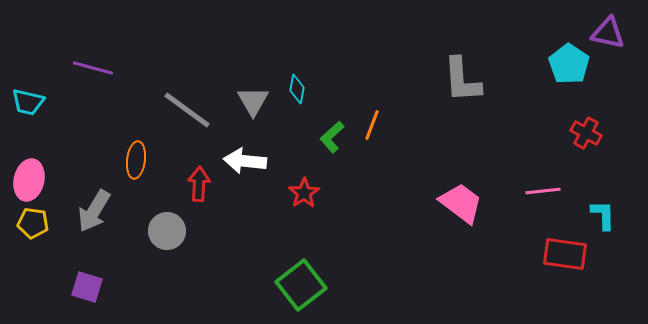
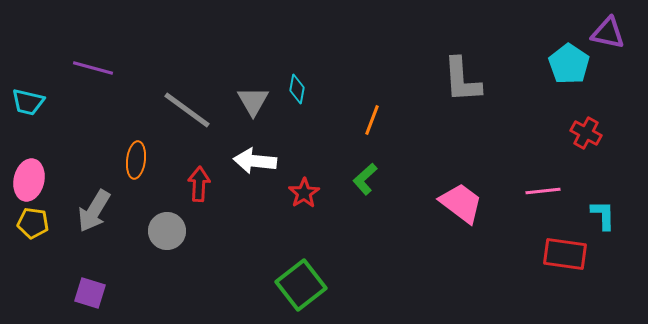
orange line: moved 5 px up
green L-shape: moved 33 px right, 42 px down
white arrow: moved 10 px right
purple square: moved 3 px right, 6 px down
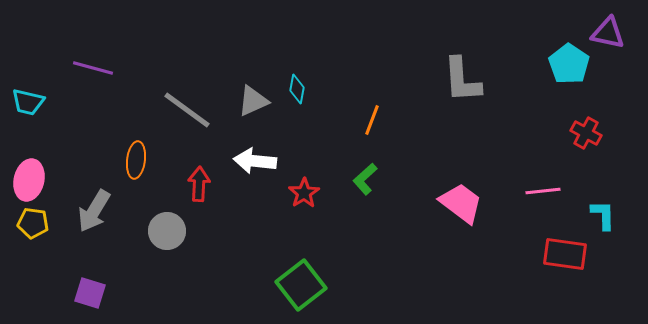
gray triangle: rotated 36 degrees clockwise
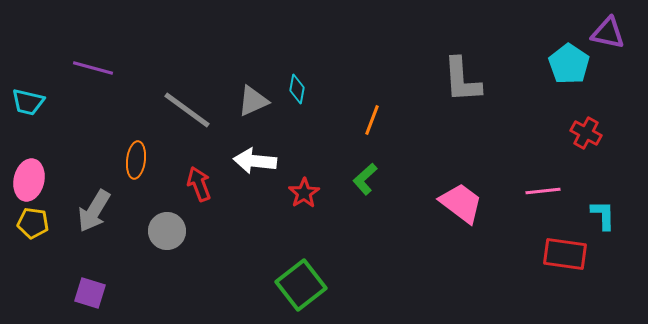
red arrow: rotated 24 degrees counterclockwise
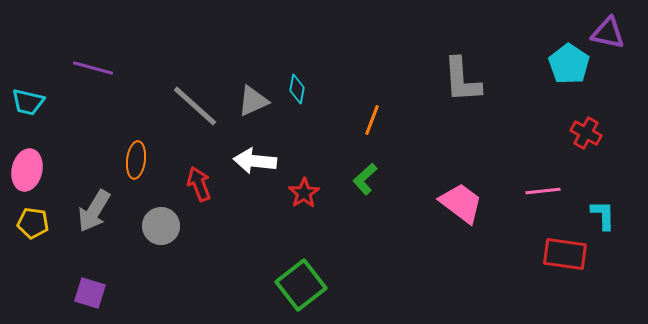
gray line: moved 8 px right, 4 px up; rotated 6 degrees clockwise
pink ellipse: moved 2 px left, 10 px up
gray circle: moved 6 px left, 5 px up
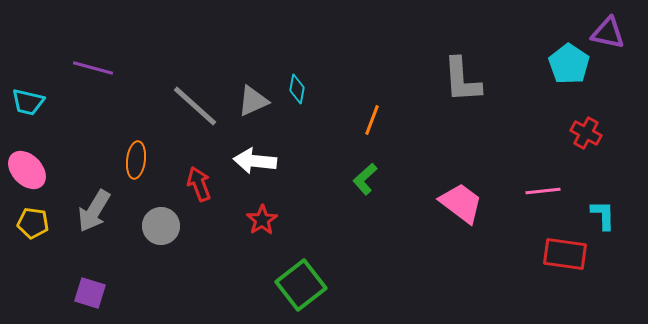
pink ellipse: rotated 57 degrees counterclockwise
red star: moved 42 px left, 27 px down
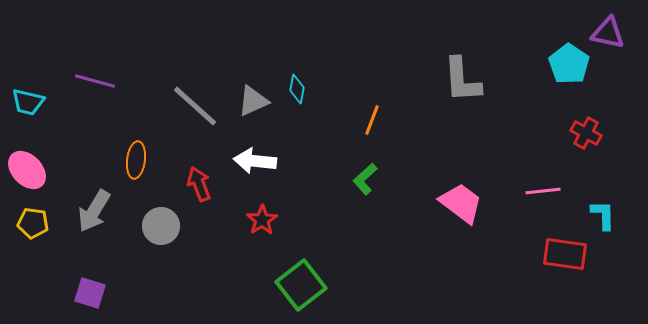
purple line: moved 2 px right, 13 px down
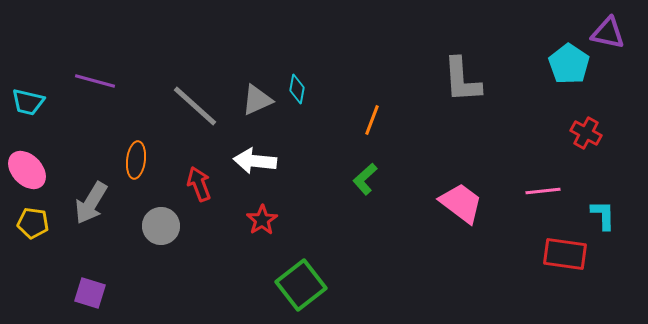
gray triangle: moved 4 px right, 1 px up
gray arrow: moved 3 px left, 8 px up
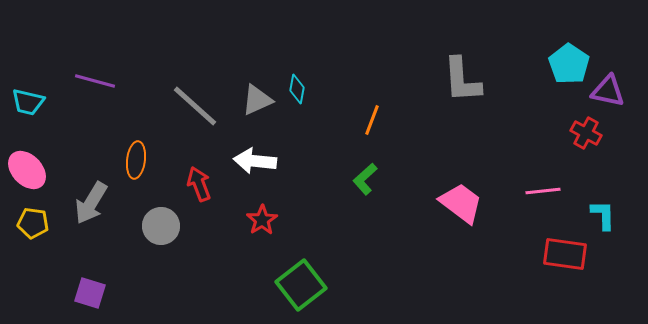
purple triangle: moved 58 px down
